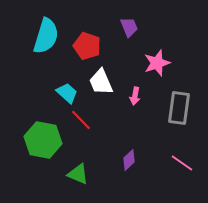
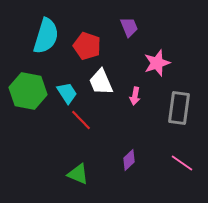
cyan trapezoid: rotated 15 degrees clockwise
green hexagon: moved 15 px left, 49 px up
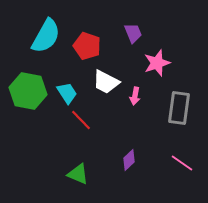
purple trapezoid: moved 4 px right, 6 px down
cyan semicircle: rotated 12 degrees clockwise
white trapezoid: moved 5 px right; rotated 40 degrees counterclockwise
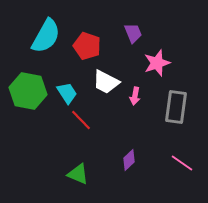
gray rectangle: moved 3 px left, 1 px up
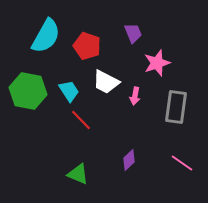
cyan trapezoid: moved 2 px right, 2 px up
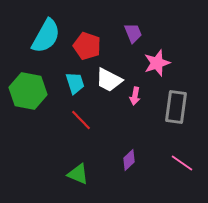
white trapezoid: moved 3 px right, 2 px up
cyan trapezoid: moved 6 px right, 8 px up; rotated 15 degrees clockwise
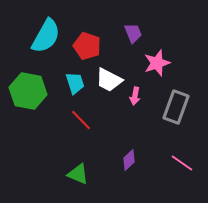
gray rectangle: rotated 12 degrees clockwise
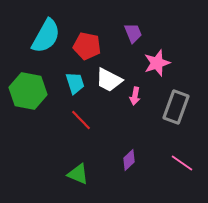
red pentagon: rotated 8 degrees counterclockwise
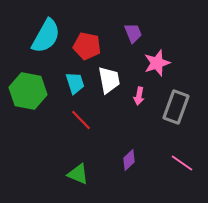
white trapezoid: rotated 128 degrees counterclockwise
pink arrow: moved 4 px right
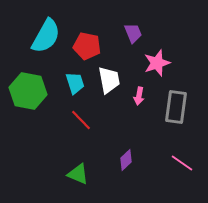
gray rectangle: rotated 12 degrees counterclockwise
purple diamond: moved 3 px left
